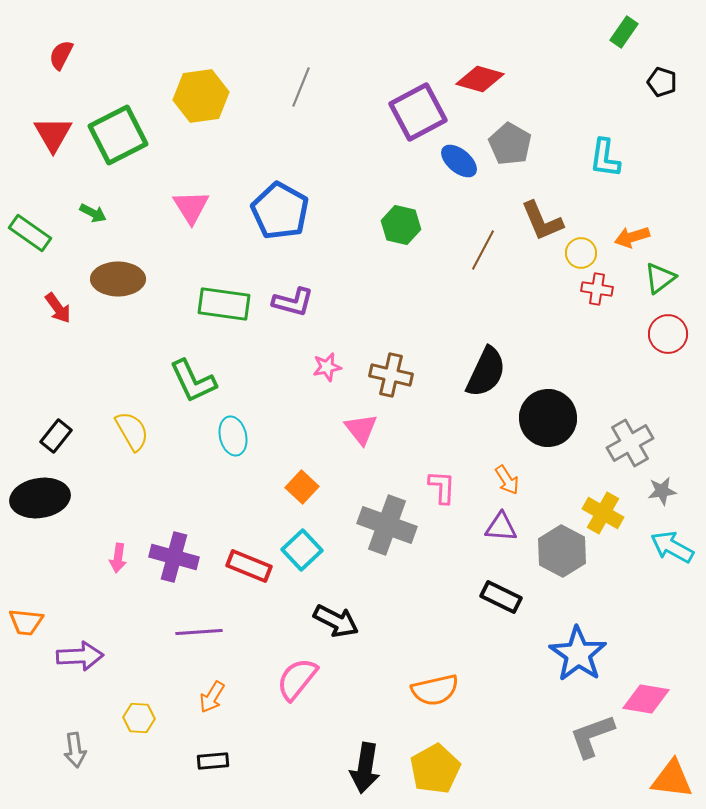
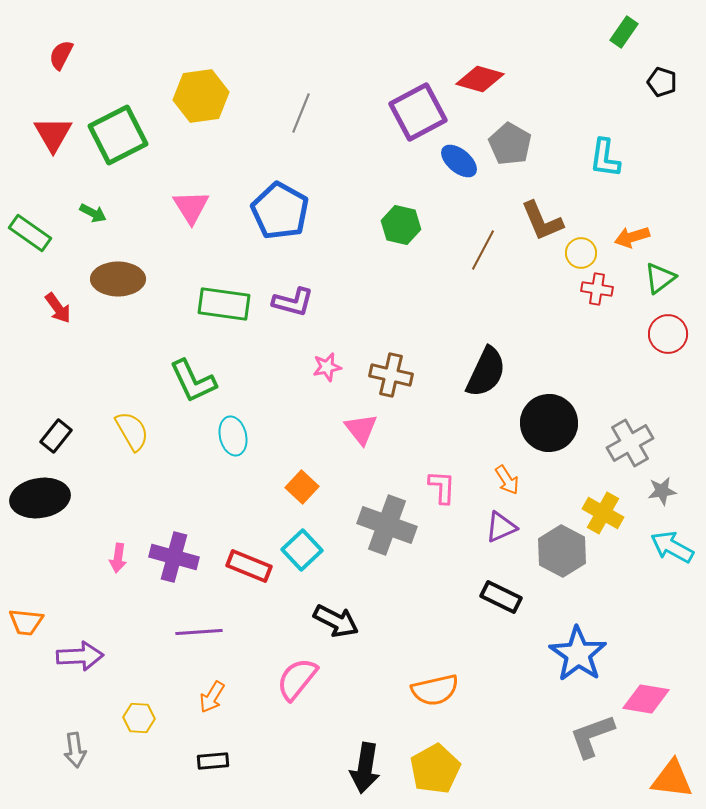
gray line at (301, 87): moved 26 px down
black circle at (548, 418): moved 1 px right, 5 px down
purple triangle at (501, 527): rotated 28 degrees counterclockwise
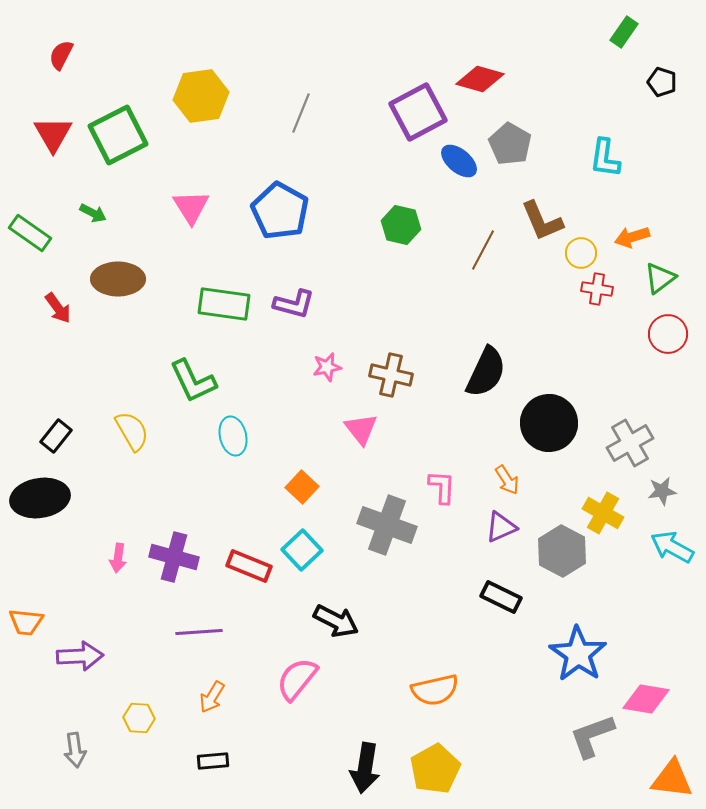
purple L-shape at (293, 302): moved 1 px right, 2 px down
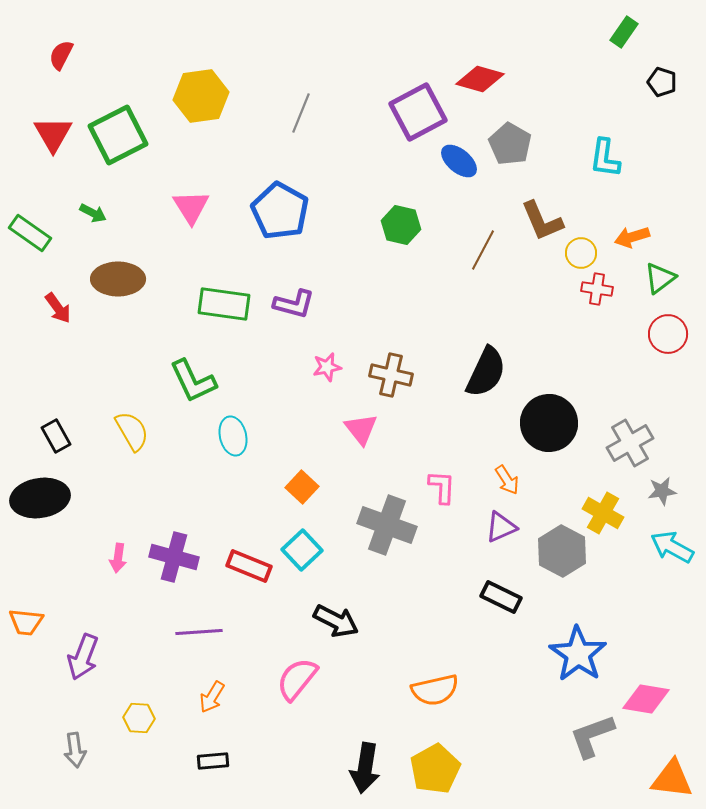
black rectangle at (56, 436): rotated 68 degrees counterclockwise
purple arrow at (80, 656): moved 3 px right, 1 px down; rotated 114 degrees clockwise
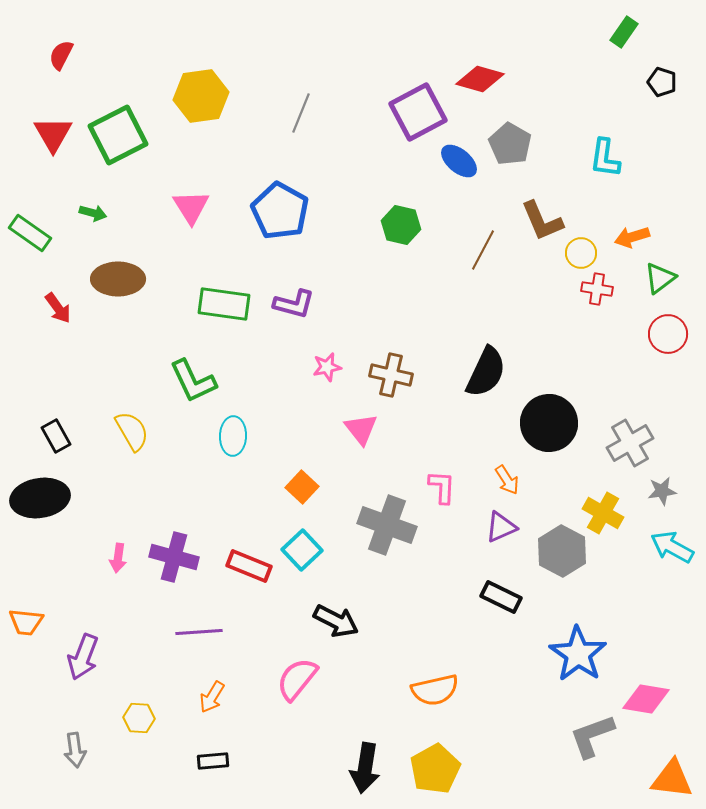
green arrow at (93, 213): rotated 12 degrees counterclockwise
cyan ellipse at (233, 436): rotated 15 degrees clockwise
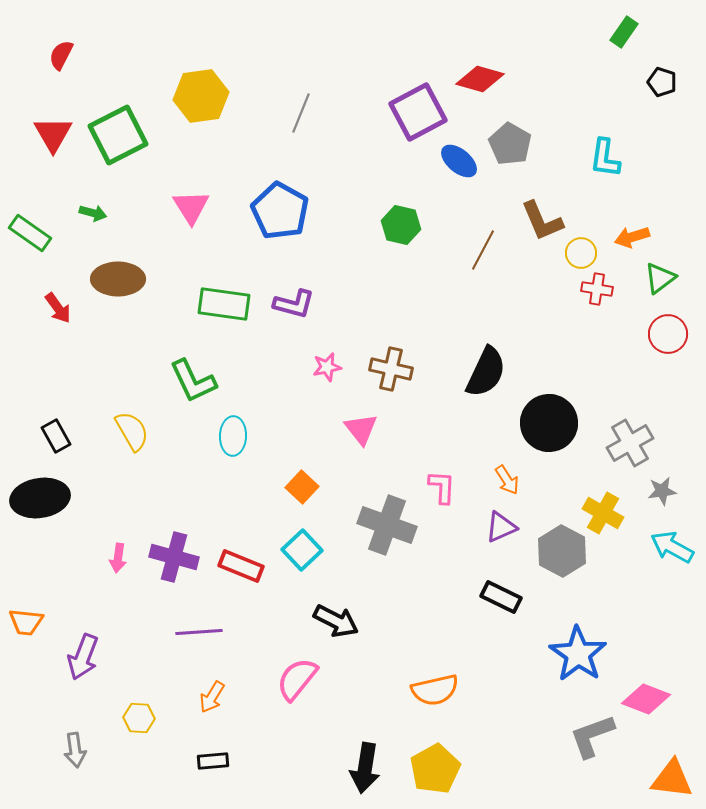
brown cross at (391, 375): moved 6 px up
red rectangle at (249, 566): moved 8 px left
pink diamond at (646, 699): rotated 12 degrees clockwise
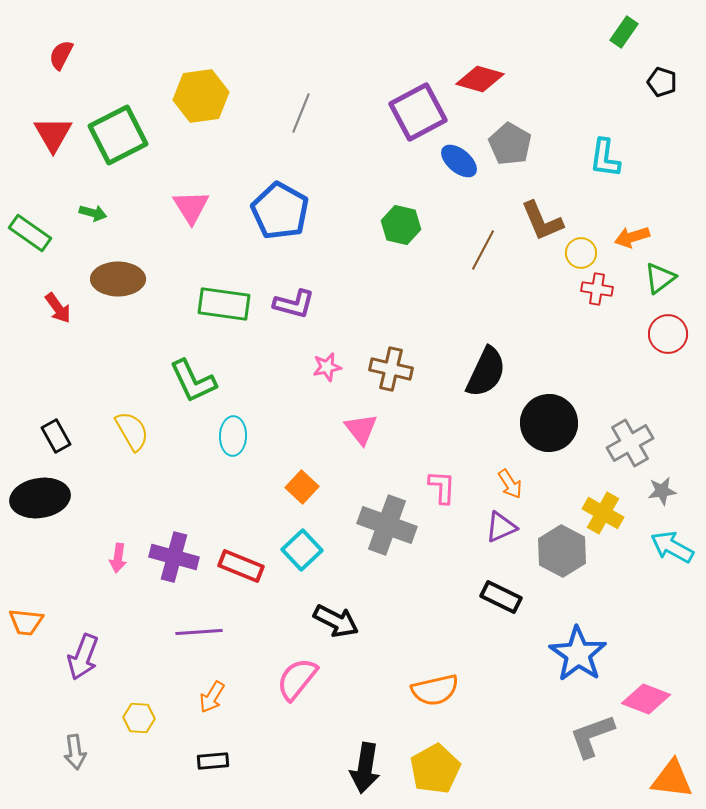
orange arrow at (507, 480): moved 3 px right, 4 px down
gray arrow at (75, 750): moved 2 px down
